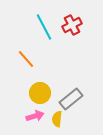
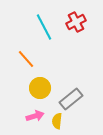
red cross: moved 4 px right, 3 px up
yellow circle: moved 5 px up
yellow semicircle: moved 2 px down
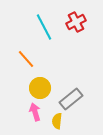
pink arrow: moved 4 px up; rotated 90 degrees counterclockwise
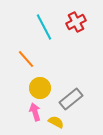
yellow semicircle: moved 1 px left, 1 px down; rotated 112 degrees clockwise
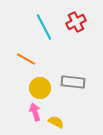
orange line: rotated 18 degrees counterclockwise
gray rectangle: moved 2 px right, 17 px up; rotated 45 degrees clockwise
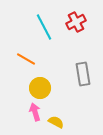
gray rectangle: moved 10 px right, 8 px up; rotated 75 degrees clockwise
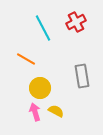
cyan line: moved 1 px left, 1 px down
gray rectangle: moved 1 px left, 2 px down
yellow semicircle: moved 11 px up
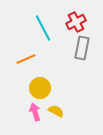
orange line: rotated 54 degrees counterclockwise
gray rectangle: moved 28 px up; rotated 20 degrees clockwise
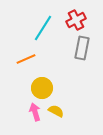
red cross: moved 2 px up
cyan line: rotated 60 degrees clockwise
yellow circle: moved 2 px right
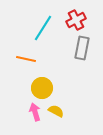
orange line: rotated 36 degrees clockwise
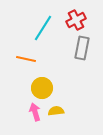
yellow semicircle: rotated 35 degrees counterclockwise
